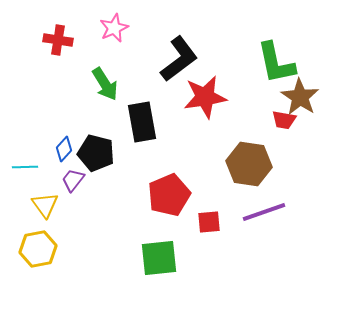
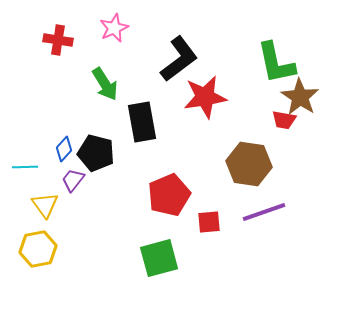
green square: rotated 9 degrees counterclockwise
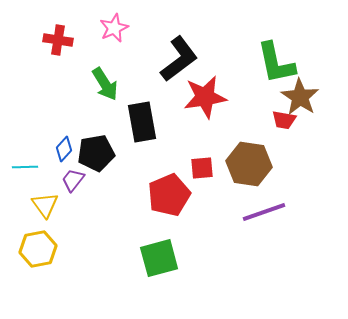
black pentagon: rotated 24 degrees counterclockwise
red square: moved 7 px left, 54 px up
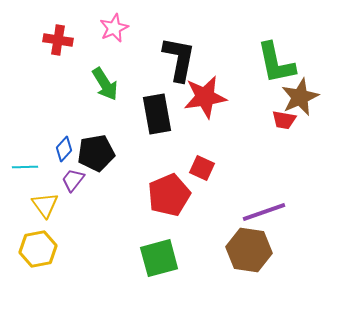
black L-shape: rotated 42 degrees counterclockwise
brown star: rotated 15 degrees clockwise
black rectangle: moved 15 px right, 8 px up
brown hexagon: moved 86 px down
red square: rotated 30 degrees clockwise
